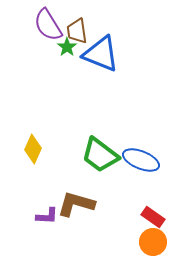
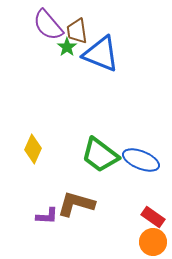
purple semicircle: rotated 8 degrees counterclockwise
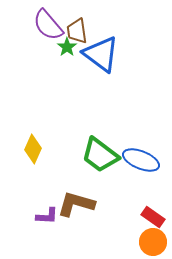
blue triangle: rotated 15 degrees clockwise
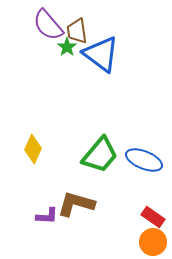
green trapezoid: rotated 87 degrees counterclockwise
blue ellipse: moved 3 px right
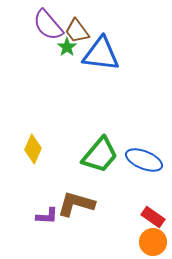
brown trapezoid: rotated 28 degrees counterclockwise
blue triangle: rotated 30 degrees counterclockwise
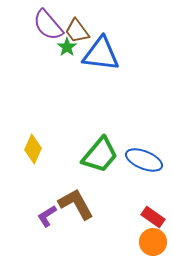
brown L-shape: rotated 45 degrees clockwise
purple L-shape: rotated 145 degrees clockwise
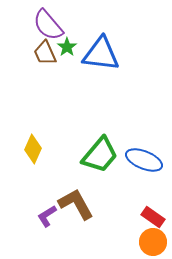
brown trapezoid: moved 32 px left, 22 px down; rotated 12 degrees clockwise
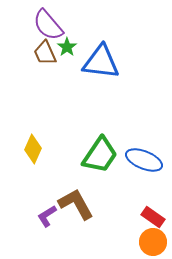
blue triangle: moved 8 px down
green trapezoid: rotated 6 degrees counterclockwise
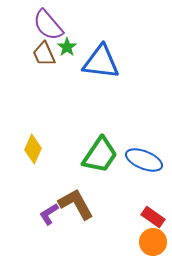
brown trapezoid: moved 1 px left, 1 px down
purple L-shape: moved 2 px right, 2 px up
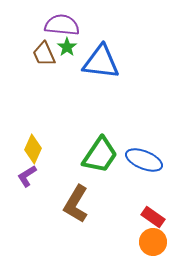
purple semicircle: moved 14 px right; rotated 136 degrees clockwise
brown L-shape: rotated 120 degrees counterclockwise
purple L-shape: moved 22 px left, 38 px up
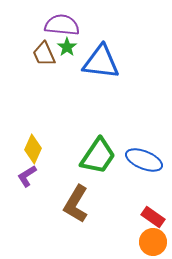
green trapezoid: moved 2 px left, 1 px down
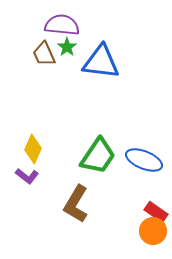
purple L-shape: rotated 110 degrees counterclockwise
red rectangle: moved 3 px right, 5 px up
orange circle: moved 11 px up
